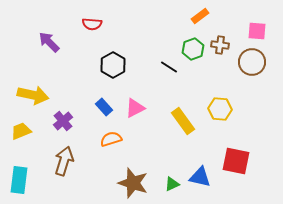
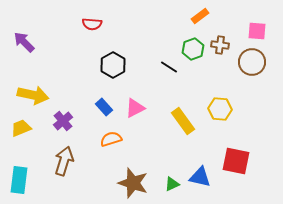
purple arrow: moved 25 px left
yellow trapezoid: moved 3 px up
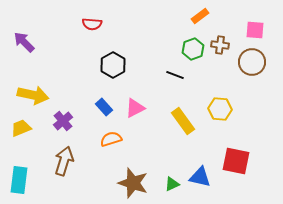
pink square: moved 2 px left, 1 px up
black line: moved 6 px right, 8 px down; rotated 12 degrees counterclockwise
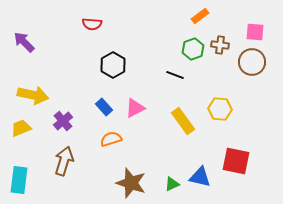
pink square: moved 2 px down
brown star: moved 2 px left
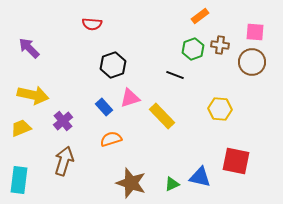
purple arrow: moved 5 px right, 6 px down
black hexagon: rotated 10 degrees clockwise
pink triangle: moved 5 px left, 10 px up; rotated 10 degrees clockwise
yellow rectangle: moved 21 px left, 5 px up; rotated 8 degrees counterclockwise
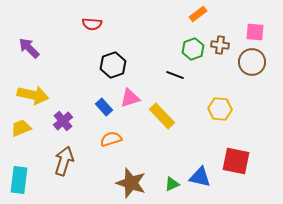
orange rectangle: moved 2 px left, 2 px up
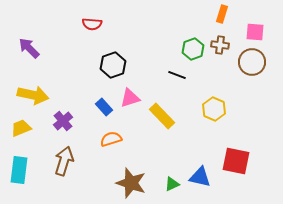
orange rectangle: moved 24 px right; rotated 36 degrees counterclockwise
black line: moved 2 px right
yellow hexagon: moved 6 px left; rotated 20 degrees clockwise
cyan rectangle: moved 10 px up
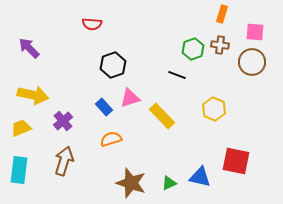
green triangle: moved 3 px left, 1 px up
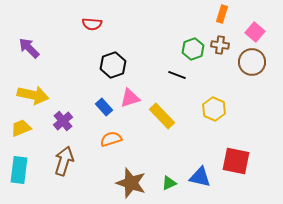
pink square: rotated 36 degrees clockwise
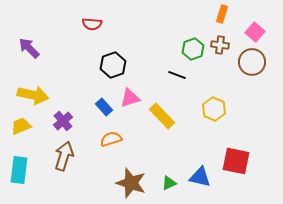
yellow trapezoid: moved 2 px up
brown arrow: moved 5 px up
